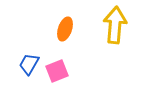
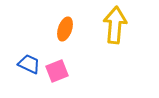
blue trapezoid: rotated 85 degrees clockwise
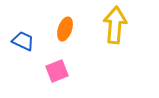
blue trapezoid: moved 6 px left, 23 px up
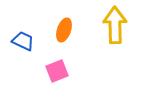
yellow arrow: rotated 6 degrees counterclockwise
orange ellipse: moved 1 px left, 1 px down
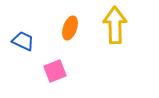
orange ellipse: moved 6 px right, 2 px up
pink square: moved 2 px left
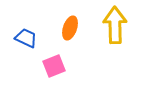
blue trapezoid: moved 3 px right, 3 px up
pink square: moved 1 px left, 5 px up
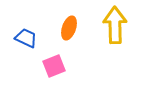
orange ellipse: moved 1 px left
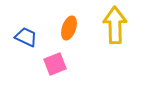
blue trapezoid: moved 1 px up
pink square: moved 1 px right, 2 px up
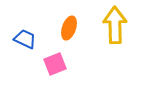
blue trapezoid: moved 1 px left, 2 px down
